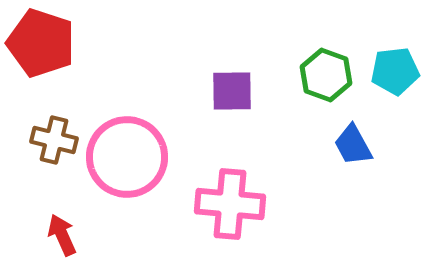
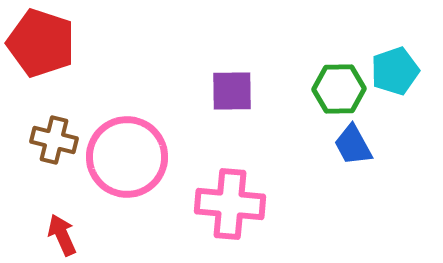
cyan pentagon: rotated 12 degrees counterclockwise
green hexagon: moved 13 px right, 14 px down; rotated 21 degrees counterclockwise
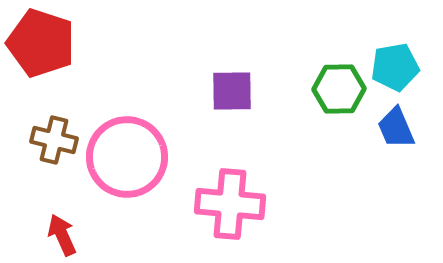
cyan pentagon: moved 4 px up; rotated 9 degrees clockwise
blue trapezoid: moved 43 px right, 17 px up; rotated 6 degrees clockwise
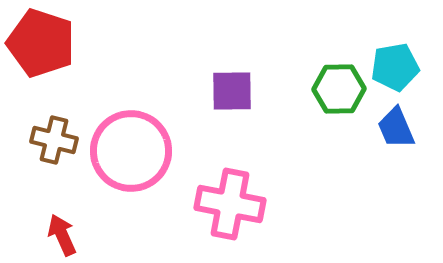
pink circle: moved 4 px right, 6 px up
pink cross: rotated 6 degrees clockwise
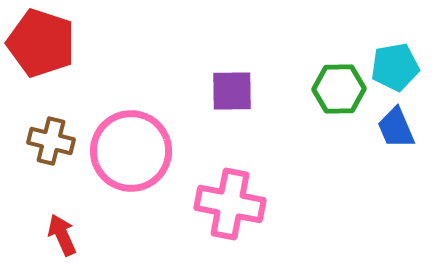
brown cross: moved 3 px left, 1 px down
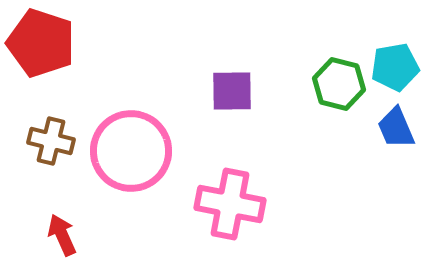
green hexagon: moved 5 px up; rotated 15 degrees clockwise
